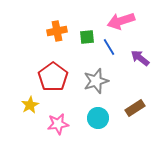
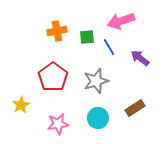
yellow star: moved 9 px left
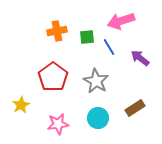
gray star: rotated 25 degrees counterclockwise
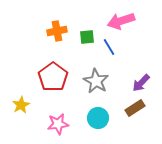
purple arrow: moved 1 px right, 25 px down; rotated 84 degrees counterclockwise
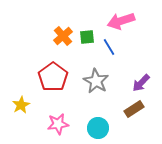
orange cross: moved 6 px right, 5 px down; rotated 30 degrees counterclockwise
brown rectangle: moved 1 px left, 1 px down
cyan circle: moved 10 px down
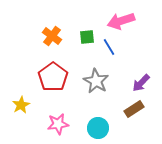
orange cross: moved 11 px left; rotated 12 degrees counterclockwise
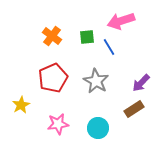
red pentagon: moved 1 px down; rotated 12 degrees clockwise
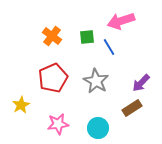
brown rectangle: moved 2 px left, 1 px up
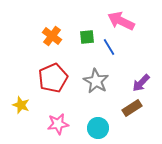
pink arrow: rotated 44 degrees clockwise
yellow star: rotated 24 degrees counterclockwise
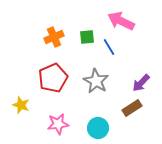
orange cross: moved 2 px right, 1 px down; rotated 30 degrees clockwise
